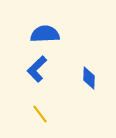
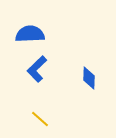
blue semicircle: moved 15 px left
yellow line: moved 5 px down; rotated 12 degrees counterclockwise
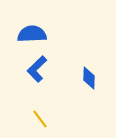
blue semicircle: moved 2 px right
yellow line: rotated 12 degrees clockwise
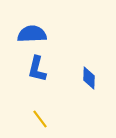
blue L-shape: rotated 32 degrees counterclockwise
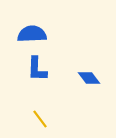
blue L-shape: rotated 12 degrees counterclockwise
blue diamond: rotated 40 degrees counterclockwise
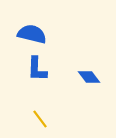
blue semicircle: rotated 16 degrees clockwise
blue diamond: moved 1 px up
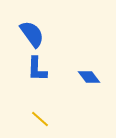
blue semicircle: rotated 40 degrees clockwise
yellow line: rotated 12 degrees counterclockwise
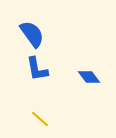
blue L-shape: rotated 12 degrees counterclockwise
